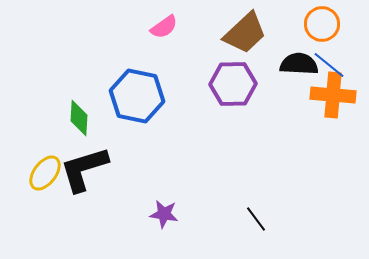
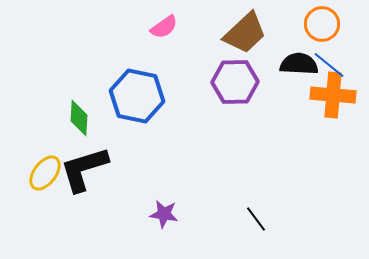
purple hexagon: moved 2 px right, 2 px up
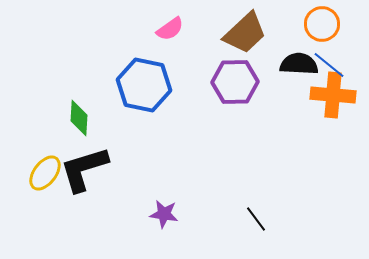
pink semicircle: moved 6 px right, 2 px down
blue hexagon: moved 7 px right, 11 px up
